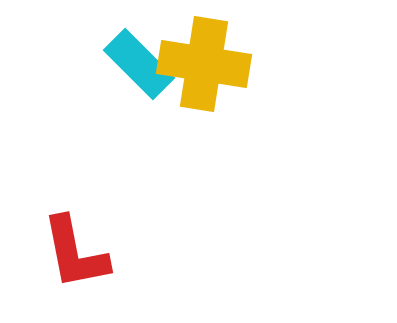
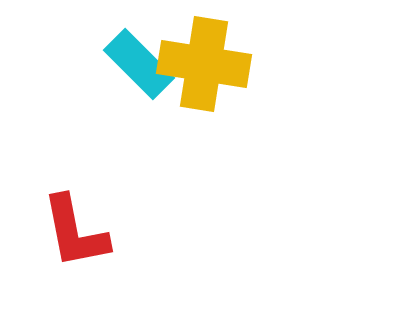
red L-shape: moved 21 px up
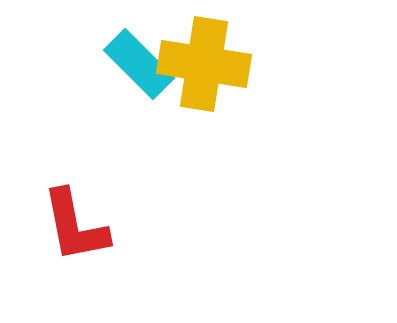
red L-shape: moved 6 px up
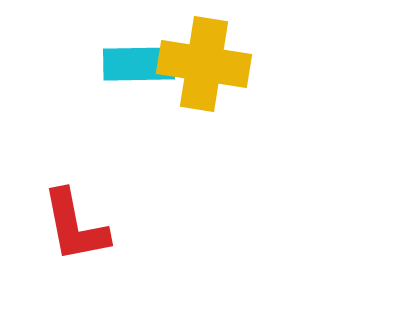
cyan rectangle: rotated 46 degrees counterclockwise
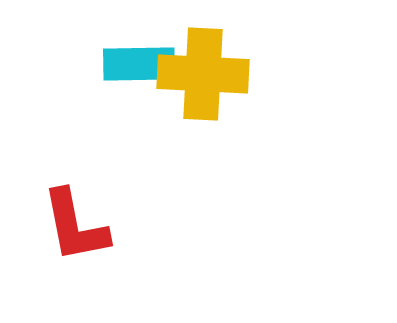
yellow cross: moved 1 px left, 10 px down; rotated 6 degrees counterclockwise
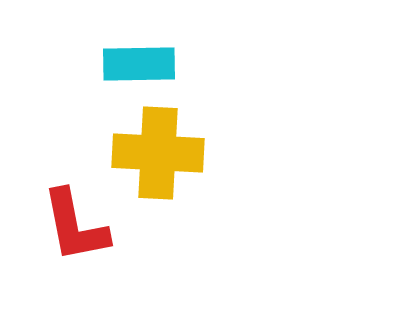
yellow cross: moved 45 px left, 79 px down
